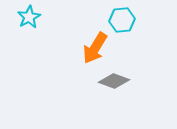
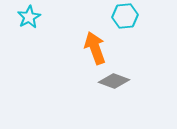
cyan hexagon: moved 3 px right, 4 px up
orange arrow: rotated 128 degrees clockwise
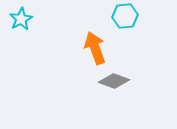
cyan star: moved 8 px left, 2 px down
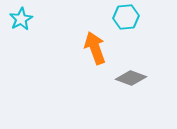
cyan hexagon: moved 1 px right, 1 px down
gray diamond: moved 17 px right, 3 px up
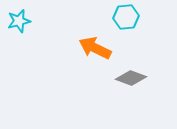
cyan star: moved 2 px left, 2 px down; rotated 15 degrees clockwise
orange arrow: rotated 44 degrees counterclockwise
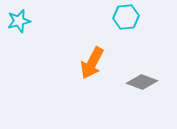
orange arrow: moved 3 px left, 15 px down; rotated 88 degrees counterclockwise
gray diamond: moved 11 px right, 4 px down
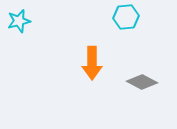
orange arrow: rotated 28 degrees counterclockwise
gray diamond: rotated 8 degrees clockwise
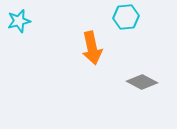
orange arrow: moved 15 px up; rotated 12 degrees counterclockwise
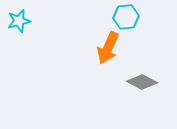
orange arrow: moved 16 px right; rotated 36 degrees clockwise
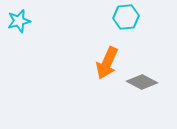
orange arrow: moved 1 px left, 15 px down
